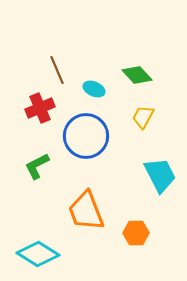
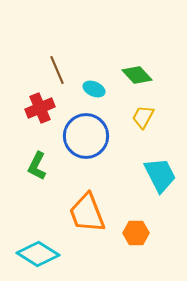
green L-shape: rotated 36 degrees counterclockwise
orange trapezoid: moved 1 px right, 2 px down
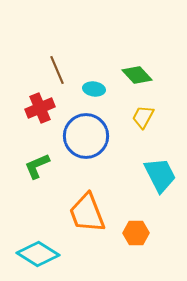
cyan ellipse: rotated 15 degrees counterclockwise
green L-shape: rotated 40 degrees clockwise
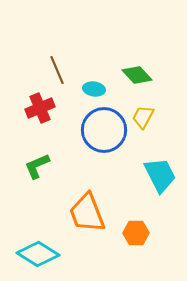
blue circle: moved 18 px right, 6 px up
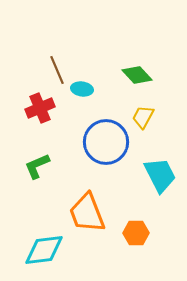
cyan ellipse: moved 12 px left
blue circle: moved 2 px right, 12 px down
cyan diamond: moved 6 px right, 4 px up; rotated 39 degrees counterclockwise
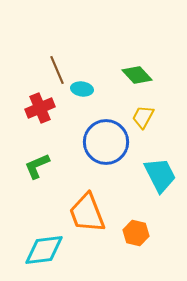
orange hexagon: rotated 15 degrees clockwise
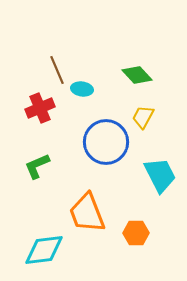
orange hexagon: rotated 15 degrees counterclockwise
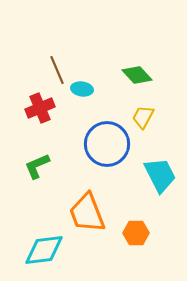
blue circle: moved 1 px right, 2 px down
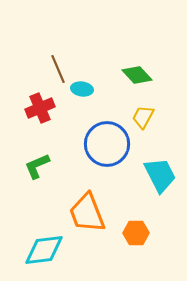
brown line: moved 1 px right, 1 px up
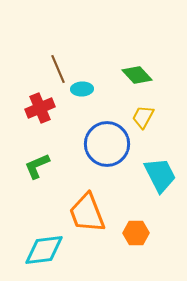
cyan ellipse: rotated 10 degrees counterclockwise
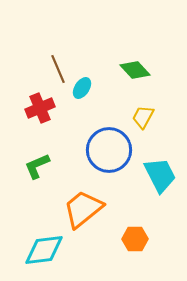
green diamond: moved 2 px left, 5 px up
cyan ellipse: moved 1 px up; rotated 55 degrees counterclockwise
blue circle: moved 2 px right, 6 px down
orange trapezoid: moved 4 px left, 4 px up; rotated 72 degrees clockwise
orange hexagon: moved 1 px left, 6 px down
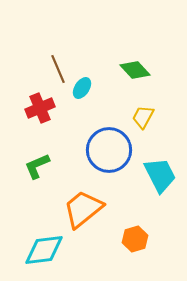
orange hexagon: rotated 15 degrees counterclockwise
